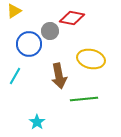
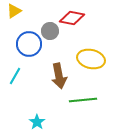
green line: moved 1 px left, 1 px down
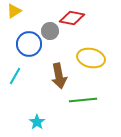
yellow ellipse: moved 1 px up
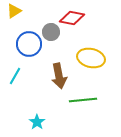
gray circle: moved 1 px right, 1 px down
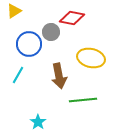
cyan line: moved 3 px right, 1 px up
cyan star: moved 1 px right
